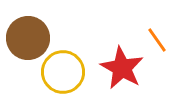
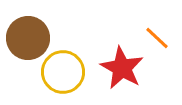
orange line: moved 2 px up; rotated 12 degrees counterclockwise
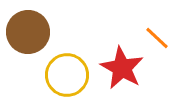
brown circle: moved 6 px up
yellow circle: moved 4 px right, 3 px down
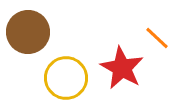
yellow circle: moved 1 px left, 3 px down
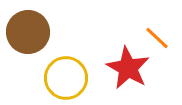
red star: moved 6 px right
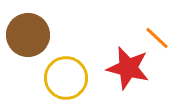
brown circle: moved 3 px down
red star: rotated 15 degrees counterclockwise
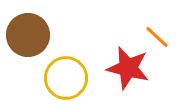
orange line: moved 1 px up
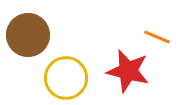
orange line: rotated 20 degrees counterclockwise
red star: moved 3 px down
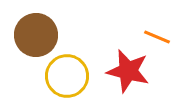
brown circle: moved 8 px right
yellow circle: moved 1 px right, 2 px up
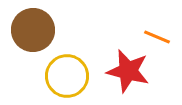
brown circle: moved 3 px left, 5 px up
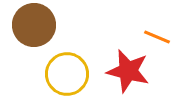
brown circle: moved 1 px right, 5 px up
yellow circle: moved 2 px up
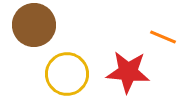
orange line: moved 6 px right
red star: moved 1 px down; rotated 9 degrees counterclockwise
